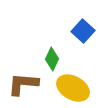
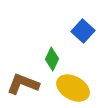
brown L-shape: rotated 16 degrees clockwise
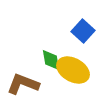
green diamond: moved 1 px left, 1 px down; rotated 35 degrees counterclockwise
yellow ellipse: moved 18 px up
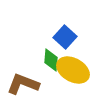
blue square: moved 18 px left, 6 px down
green diamond: rotated 15 degrees clockwise
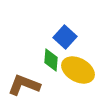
yellow ellipse: moved 5 px right
brown L-shape: moved 1 px right, 1 px down
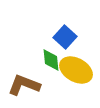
green diamond: rotated 10 degrees counterclockwise
yellow ellipse: moved 2 px left
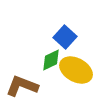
green diamond: rotated 70 degrees clockwise
brown L-shape: moved 2 px left, 1 px down
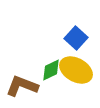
blue square: moved 11 px right, 1 px down
green diamond: moved 10 px down
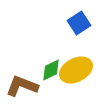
blue square: moved 3 px right, 15 px up; rotated 15 degrees clockwise
yellow ellipse: rotated 56 degrees counterclockwise
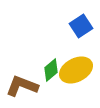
blue square: moved 2 px right, 3 px down
green diamond: rotated 15 degrees counterclockwise
